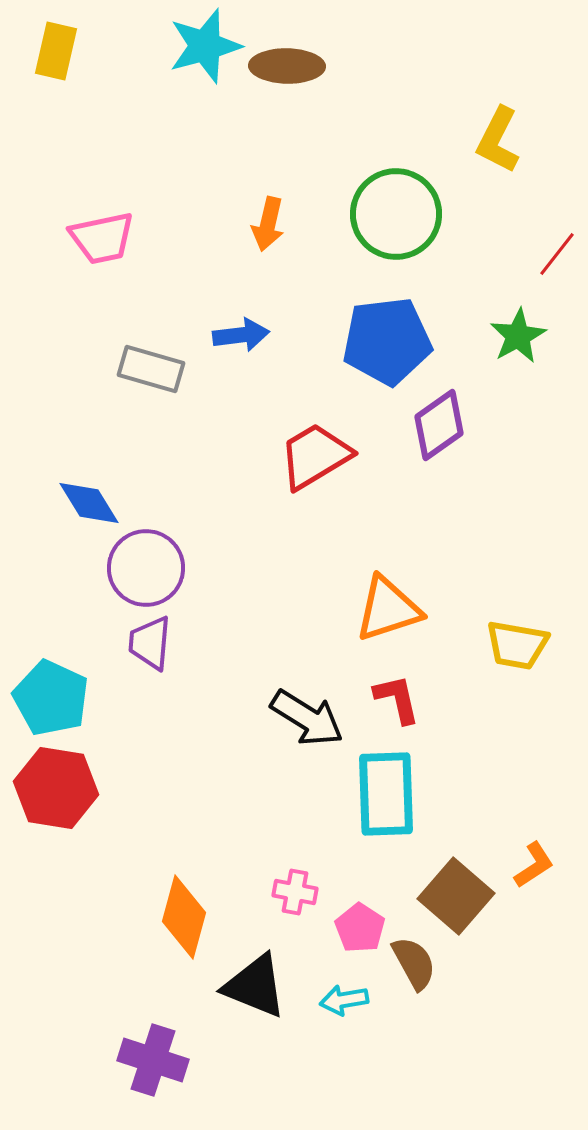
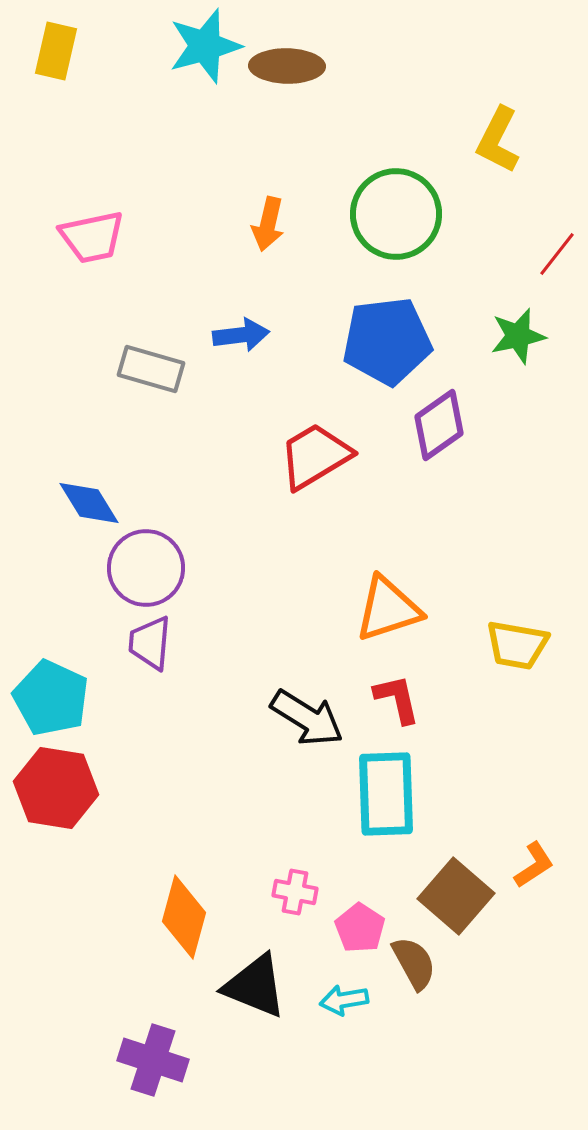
pink trapezoid: moved 10 px left, 1 px up
green star: rotated 16 degrees clockwise
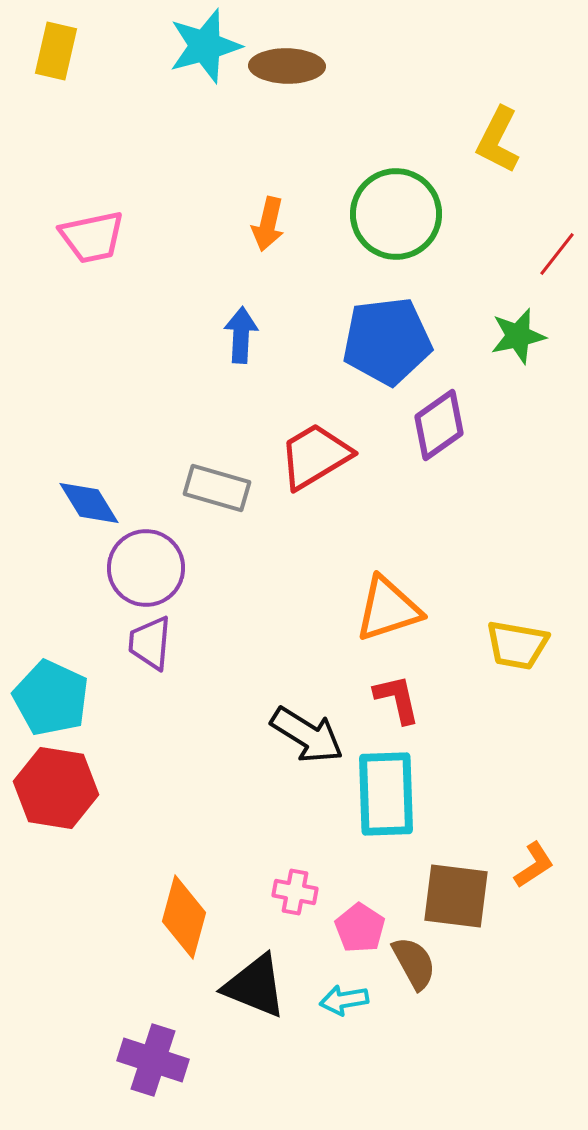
blue arrow: rotated 80 degrees counterclockwise
gray rectangle: moved 66 px right, 119 px down
black arrow: moved 17 px down
brown square: rotated 34 degrees counterclockwise
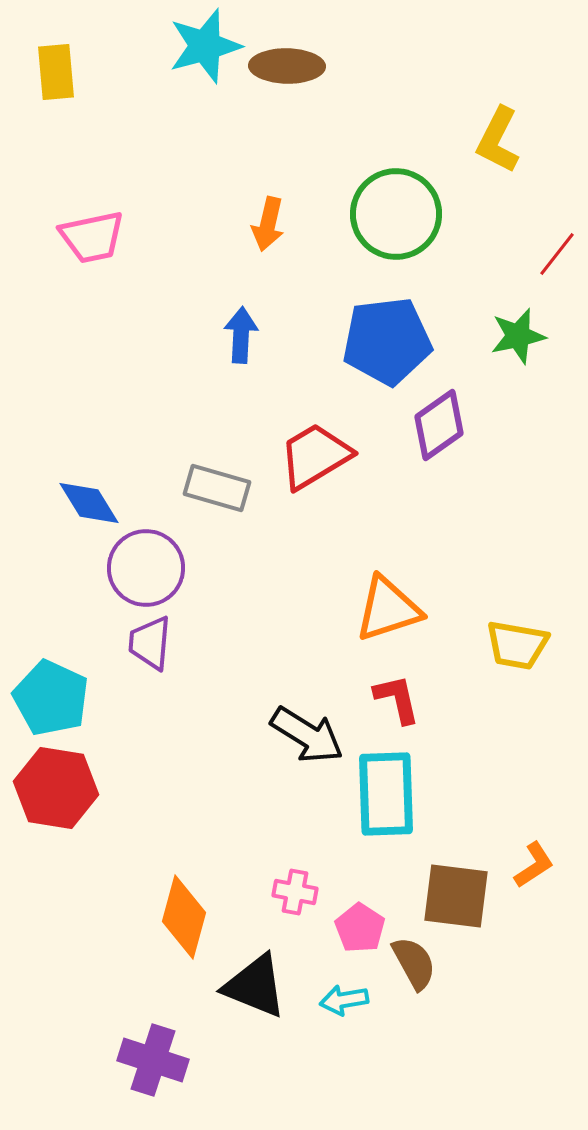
yellow rectangle: moved 21 px down; rotated 18 degrees counterclockwise
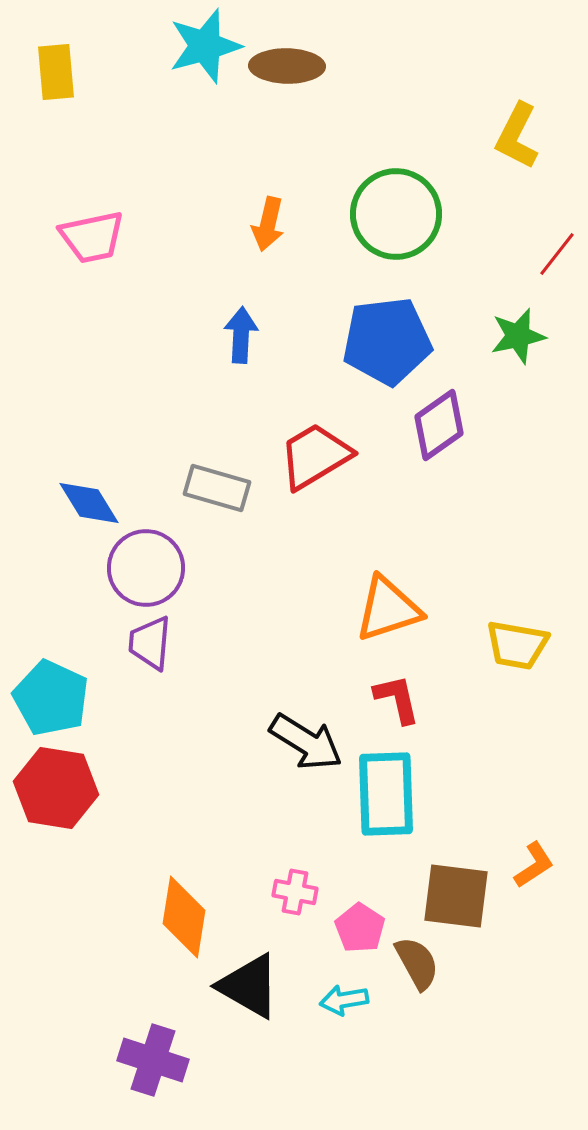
yellow L-shape: moved 19 px right, 4 px up
black arrow: moved 1 px left, 7 px down
orange diamond: rotated 6 degrees counterclockwise
brown semicircle: moved 3 px right
black triangle: moved 6 px left; rotated 8 degrees clockwise
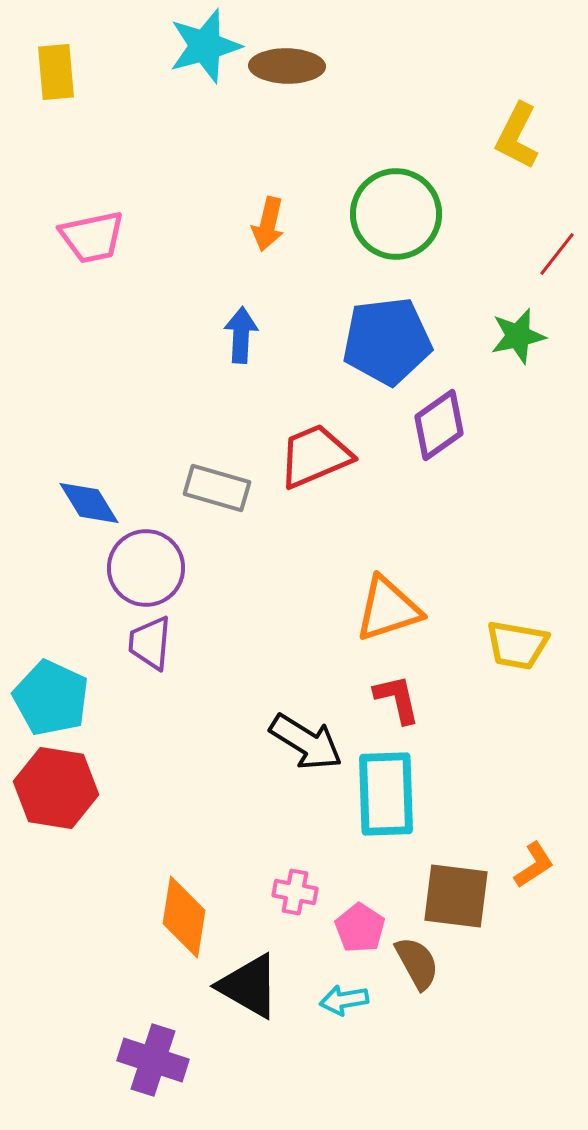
red trapezoid: rotated 8 degrees clockwise
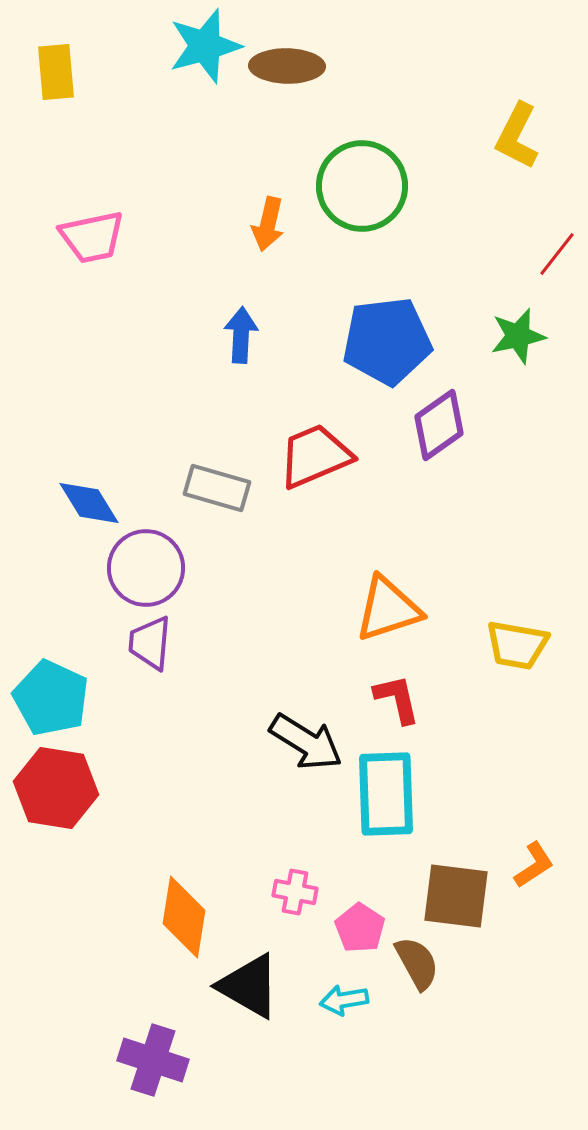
green circle: moved 34 px left, 28 px up
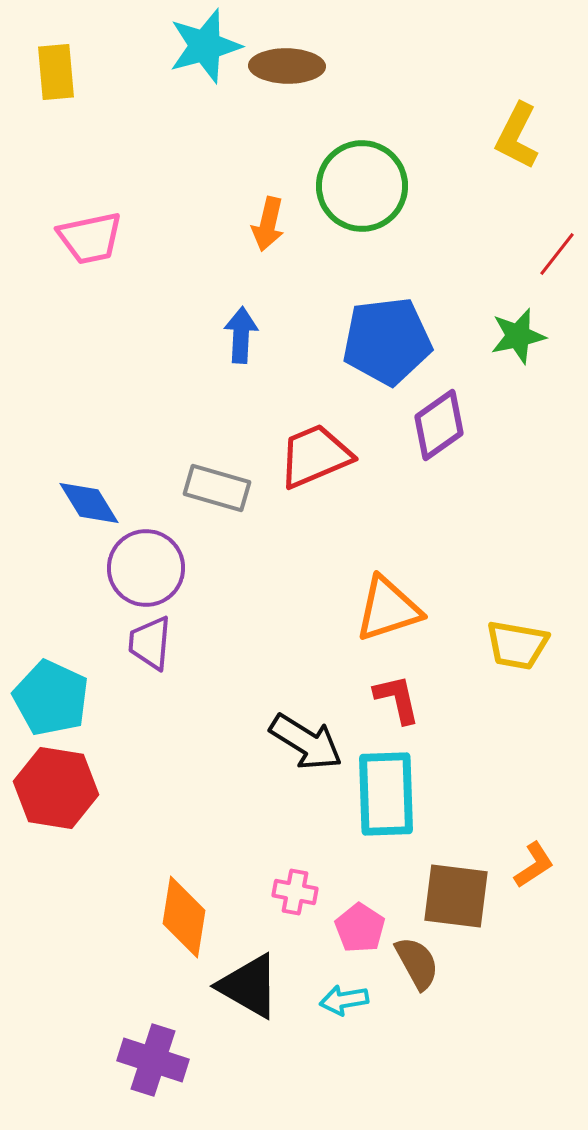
pink trapezoid: moved 2 px left, 1 px down
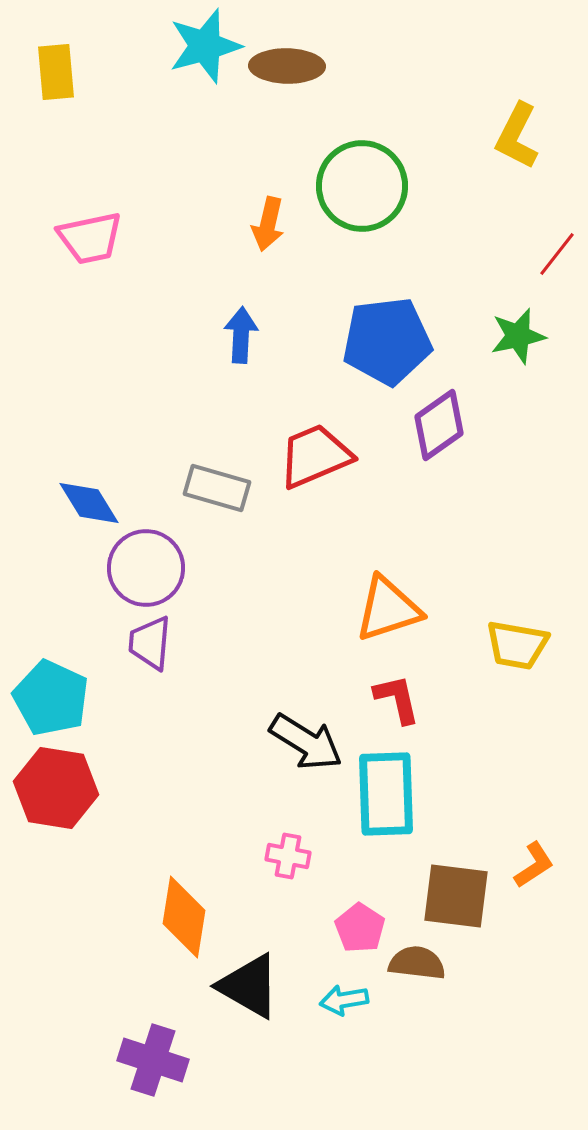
pink cross: moved 7 px left, 36 px up
brown semicircle: rotated 54 degrees counterclockwise
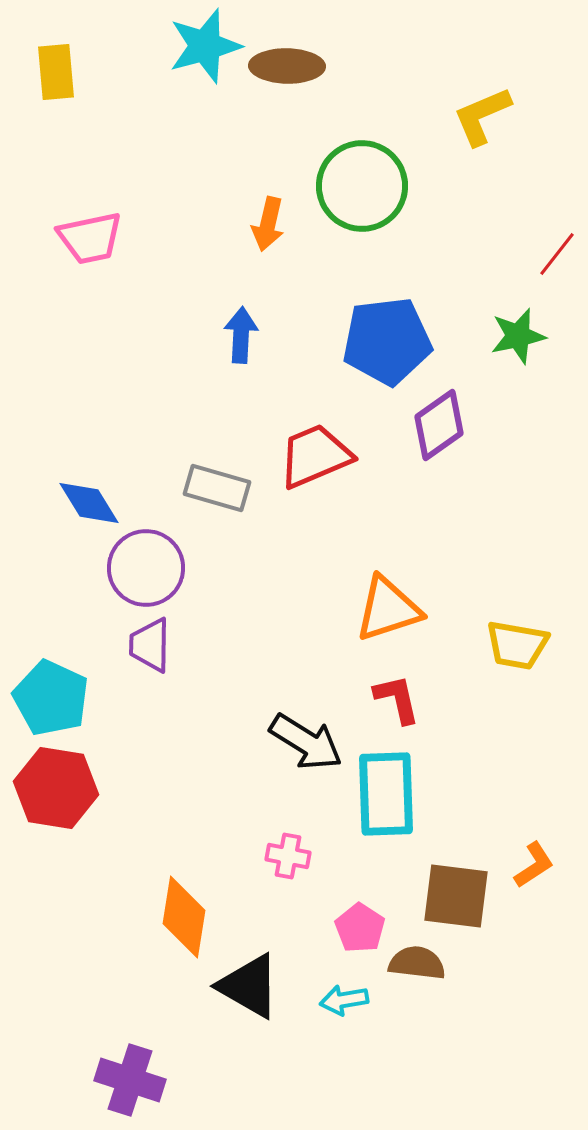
yellow L-shape: moved 35 px left, 20 px up; rotated 40 degrees clockwise
purple trapezoid: moved 2 px down; rotated 4 degrees counterclockwise
purple cross: moved 23 px left, 20 px down
